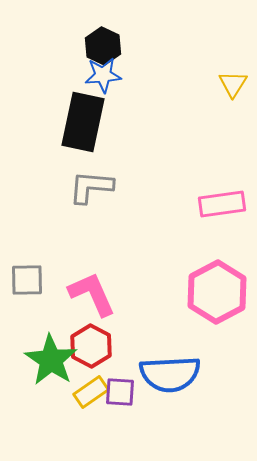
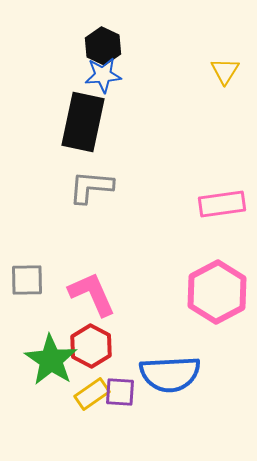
yellow triangle: moved 8 px left, 13 px up
yellow rectangle: moved 1 px right, 2 px down
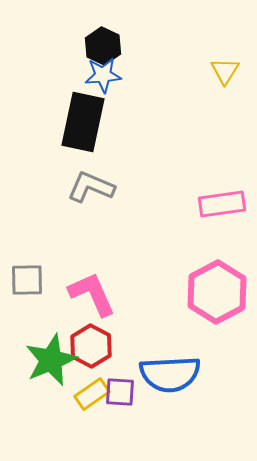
gray L-shape: rotated 18 degrees clockwise
green star: rotated 16 degrees clockwise
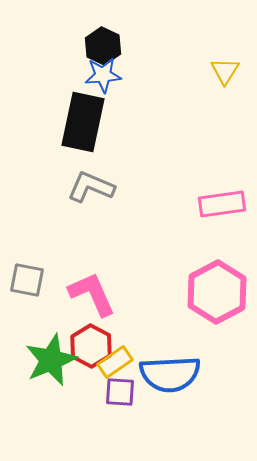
gray square: rotated 12 degrees clockwise
yellow rectangle: moved 23 px right, 32 px up
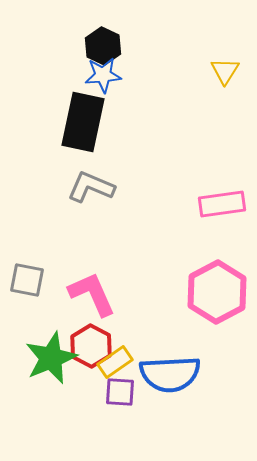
green star: moved 2 px up
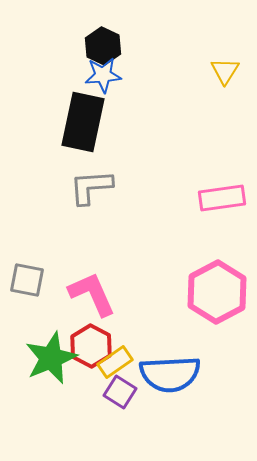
gray L-shape: rotated 27 degrees counterclockwise
pink rectangle: moved 6 px up
purple square: rotated 28 degrees clockwise
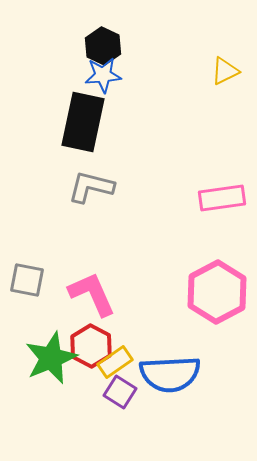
yellow triangle: rotated 32 degrees clockwise
gray L-shape: rotated 18 degrees clockwise
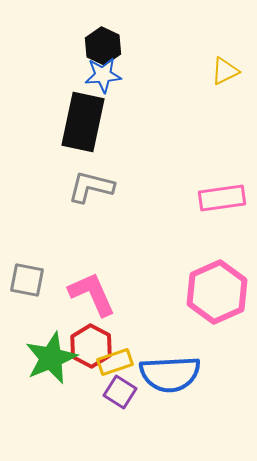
pink hexagon: rotated 4 degrees clockwise
yellow rectangle: rotated 16 degrees clockwise
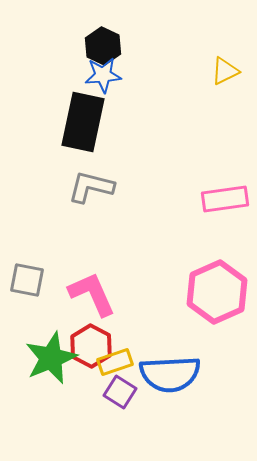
pink rectangle: moved 3 px right, 1 px down
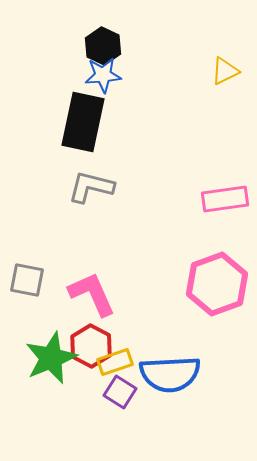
pink hexagon: moved 8 px up; rotated 4 degrees clockwise
